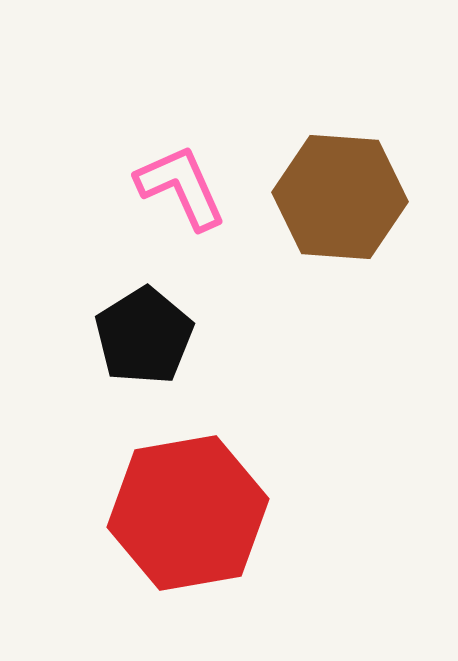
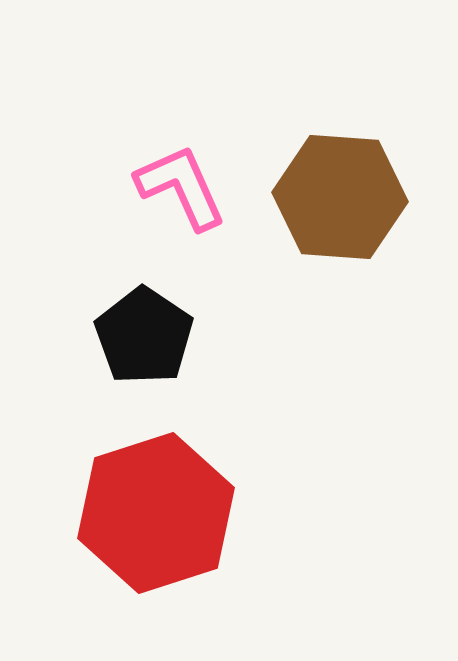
black pentagon: rotated 6 degrees counterclockwise
red hexagon: moved 32 px left; rotated 8 degrees counterclockwise
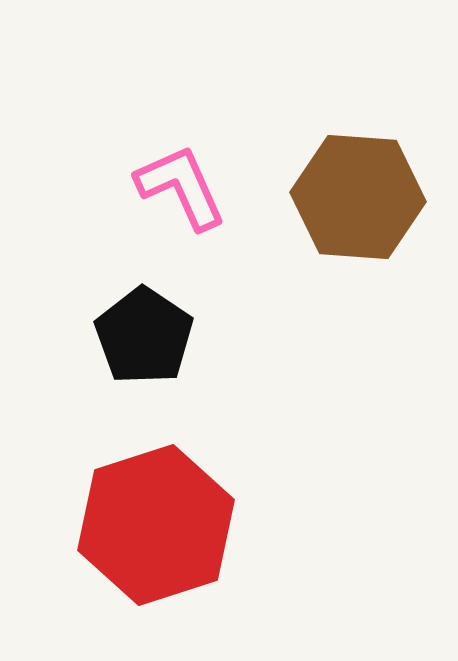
brown hexagon: moved 18 px right
red hexagon: moved 12 px down
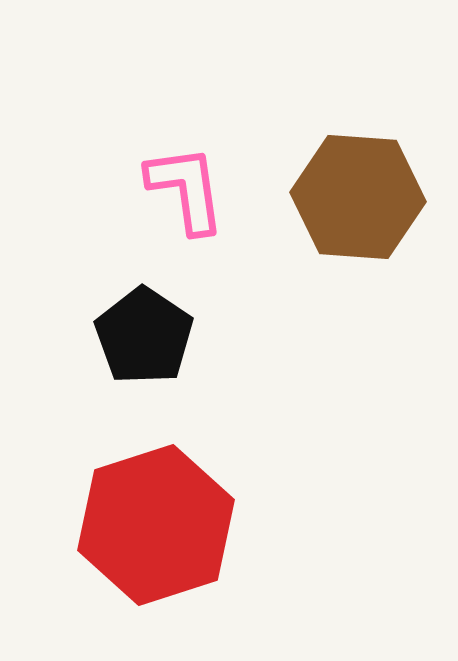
pink L-shape: moved 5 px right, 2 px down; rotated 16 degrees clockwise
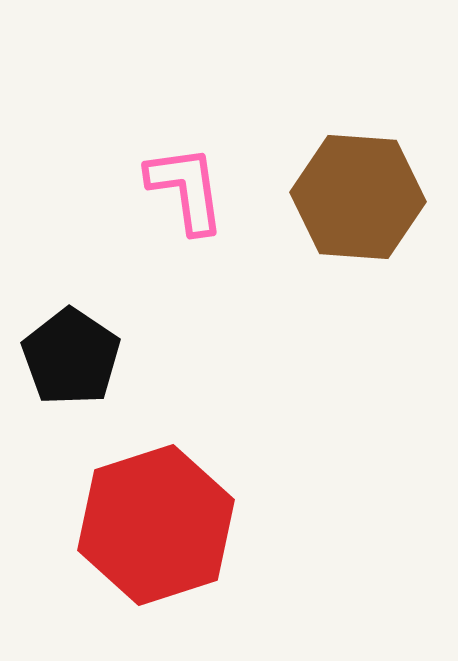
black pentagon: moved 73 px left, 21 px down
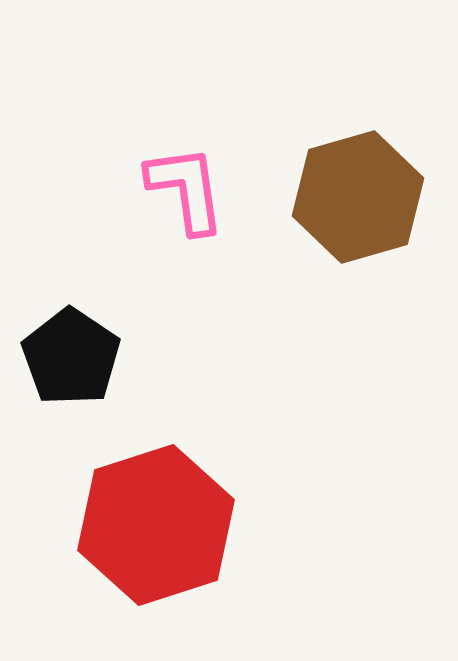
brown hexagon: rotated 20 degrees counterclockwise
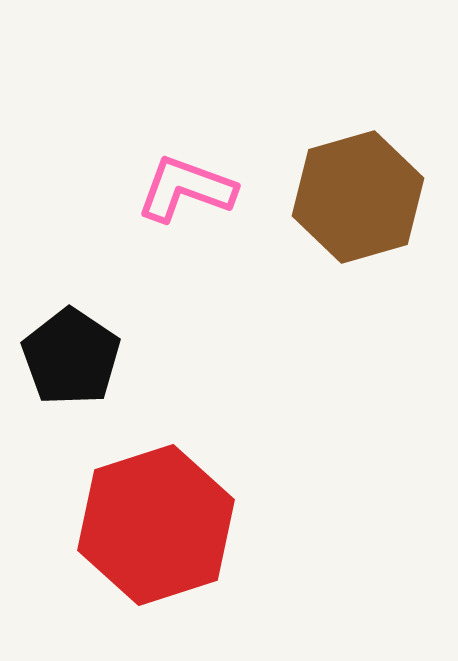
pink L-shape: rotated 62 degrees counterclockwise
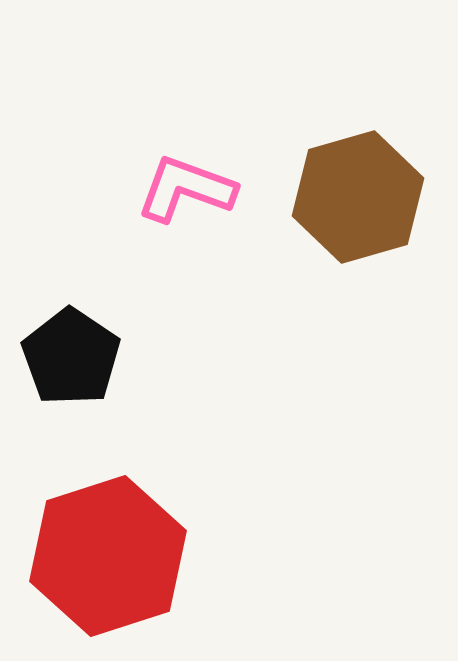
red hexagon: moved 48 px left, 31 px down
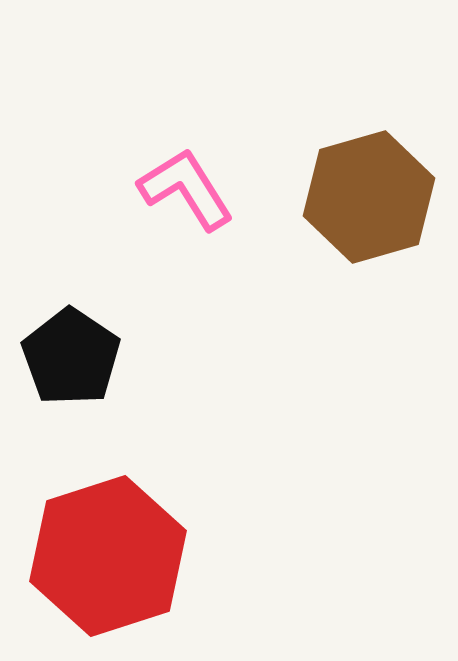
pink L-shape: rotated 38 degrees clockwise
brown hexagon: moved 11 px right
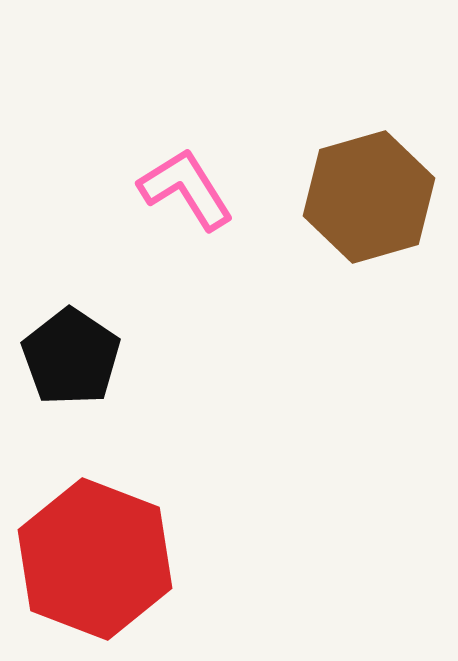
red hexagon: moved 13 px left, 3 px down; rotated 21 degrees counterclockwise
